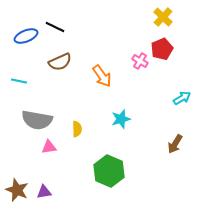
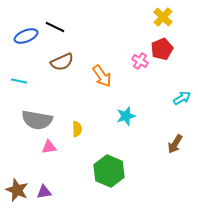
brown semicircle: moved 2 px right
cyan star: moved 5 px right, 3 px up
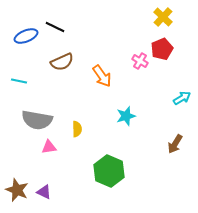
purple triangle: rotated 35 degrees clockwise
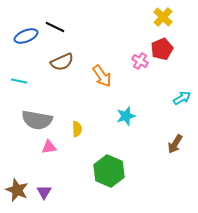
purple triangle: rotated 35 degrees clockwise
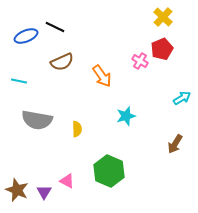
pink triangle: moved 18 px right, 34 px down; rotated 35 degrees clockwise
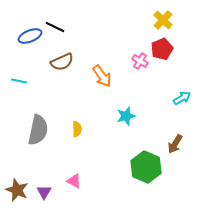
yellow cross: moved 3 px down
blue ellipse: moved 4 px right
gray semicircle: moved 1 px right, 10 px down; rotated 88 degrees counterclockwise
green hexagon: moved 37 px right, 4 px up
pink triangle: moved 7 px right
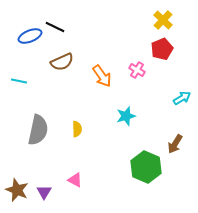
pink cross: moved 3 px left, 9 px down
pink triangle: moved 1 px right, 1 px up
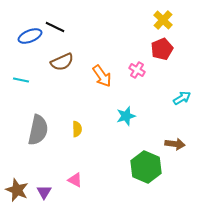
cyan line: moved 2 px right, 1 px up
brown arrow: rotated 114 degrees counterclockwise
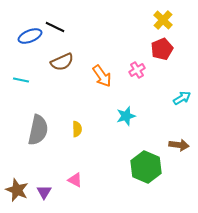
pink cross: rotated 28 degrees clockwise
brown arrow: moved 4 px right, 1 px down
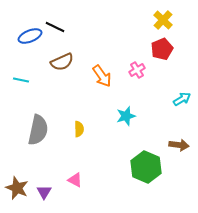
cyan arrow: moved 1 px down
yellow semicircle: moved 2 px right
brown star: moved 2 px up
